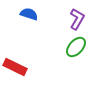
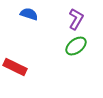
purple L-shape: moved 1 px left
green ellipse: moved 1 px up; rotated 10 degrees clockwise
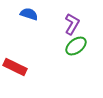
purple L-shape: moved 4 px left, 5 px down
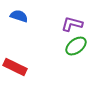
blue semicircle: moved 10 px left, 2 px down
purple L-shape: rotated 105 degrees counterclockwise
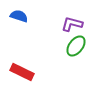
green ellipse: rotated 15 degrees counterclockwise
red rectangle: moved 7 px right, 5 px down
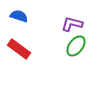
red rectangle: moved 3 px left, 23 px up; rotated 10 degrees clockwise
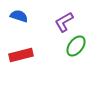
purple L-shape: moved 8 px left, 2 px up; rotated 45 degrees counterclockwise
red rectangle: moved 2 px right, 6 px down; rotated 50 degrees counterclockwise
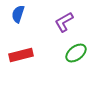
blue semicircle: moved 1 px left, 2 px up; rotated 90 degrees counterclockwise
green ellipse: moved 7 px down; rotated 15 degrees clockwise
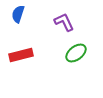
purple L-shape: rotated 95 degrees clockwise
